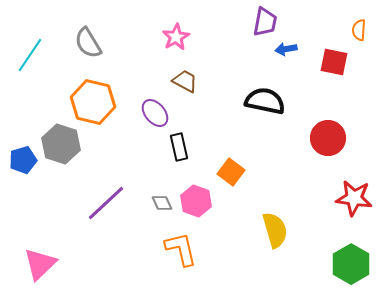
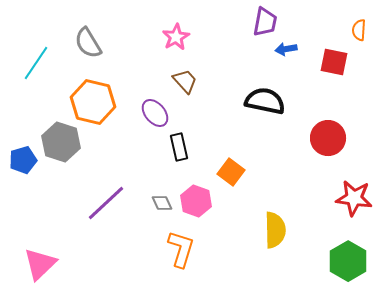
cyan line: moved 6 px right, 8 px down
brown trapezoid: rotated 20 degrees clockwise
gray hexagon: moved 2 px up
yellow semicircle: rotated 15 degrees clockwise
orange L-shape: rotated 30 degrees clockwise
green hexagon: moved 3 px left, 3 px up
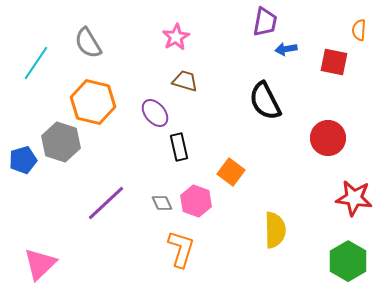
brown trapezoid: rotated 32 degrees counterclockwise
black semicircle: rotated 129 degrees counterclockwise
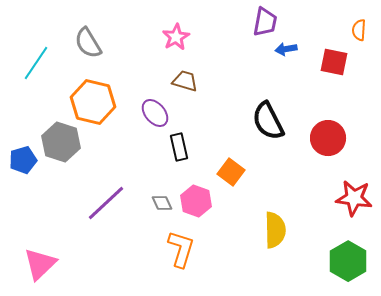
black semicircle: moved 3 px right, 20 px down
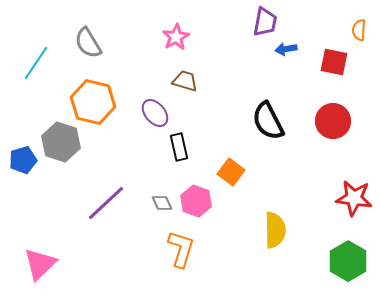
red circle: moved 5 px right, 17 px up
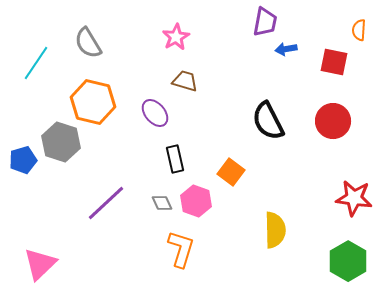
black rectangle: moved 4 px left, 12 px down
